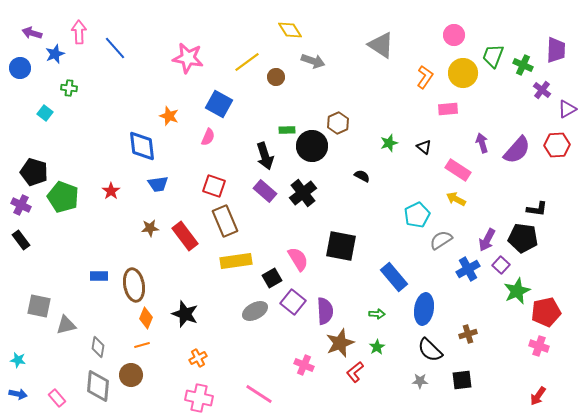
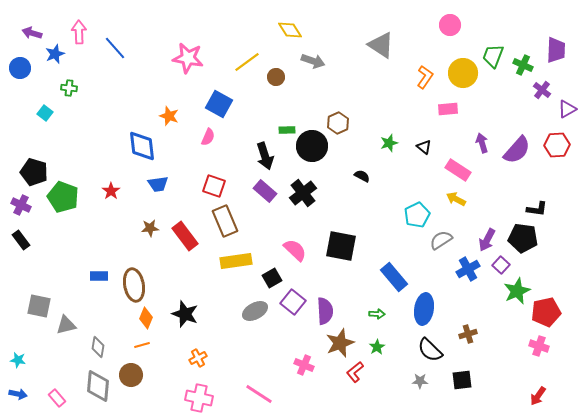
pink circle at (454, 35): moved 4 px left, 10 px up
pink semicircle at (298, 259): moved 3 px left, 9 px up; rotated 15 degrees counterclockwise
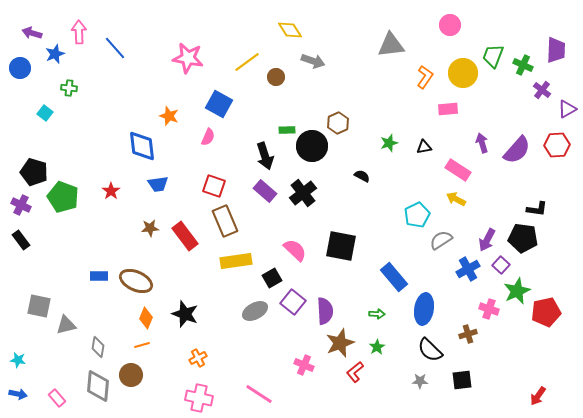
gray triangle at (381, 45): moved 10 px right; rotated 40 degrees counterclockwise
black triangle at (424, 147): rotated 49 degrees counterclockwise
brown ellipse at (134, 285): moved 2 px right, 4 px up; rotated 56 degrees counterclockwise
pink cross at (539, 346): moved 50 px left, 37 px up
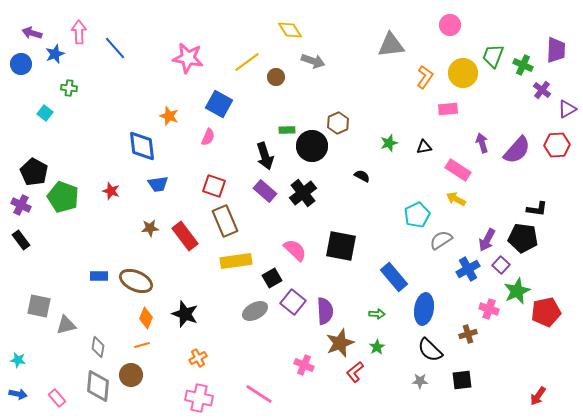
blue circle at (20, 68): moved 1 px right, 4 px up
black pentagon at (34, 172): rotated 12 degrees clockwise
red star at (111, 191): rotated 18 degrees counterclockwise
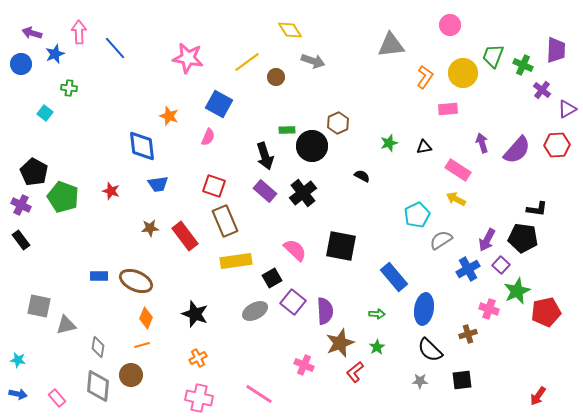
black star at (185, 314): moved 10 px right
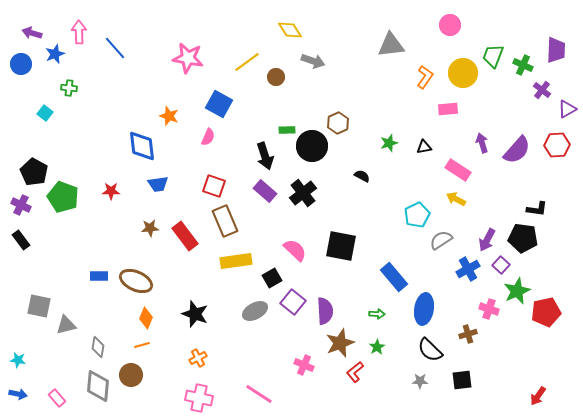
red star at (111, 191): rotated 18 degrees counterclockwise
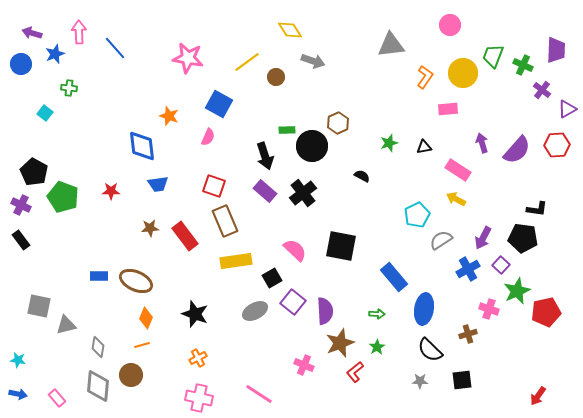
purple arrow at (487, 240): moved 4 px left, 2 px up
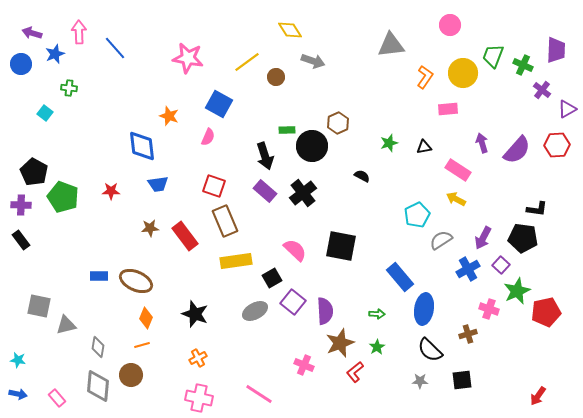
purple cross at (21, 205): rotated 24 degrees counterclockwise
blue rectangle at (394, 277): moved 6 px right
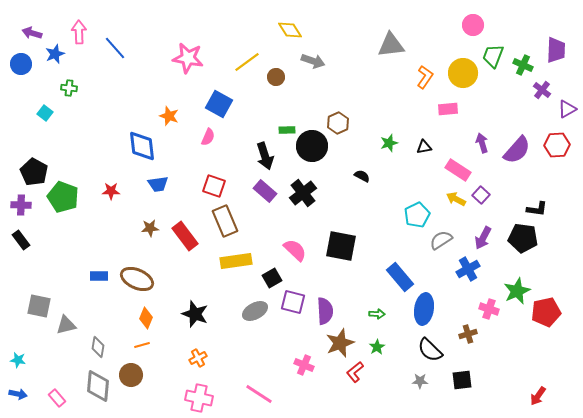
pink circle at (450, 25): moved 23 px right
purple square at (501, 265): moved 20 px left, 70 px up
brown ellipse at (136, 281): moved 1 px right, 2 px up
purple square at (293, 302): rotated 25 degrees counterclockwise
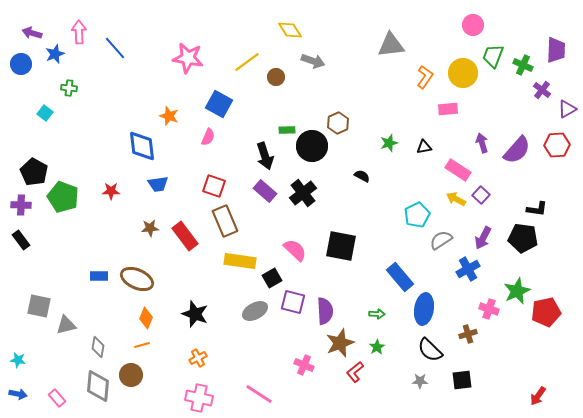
yellow rectangle at (236, 261): moved 4 px right; rotated 16 degrees clockwise
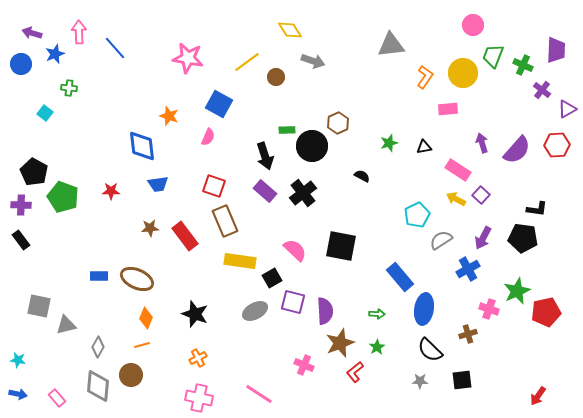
gray diamond at (98, 347): rotated 20 degrees clockwise
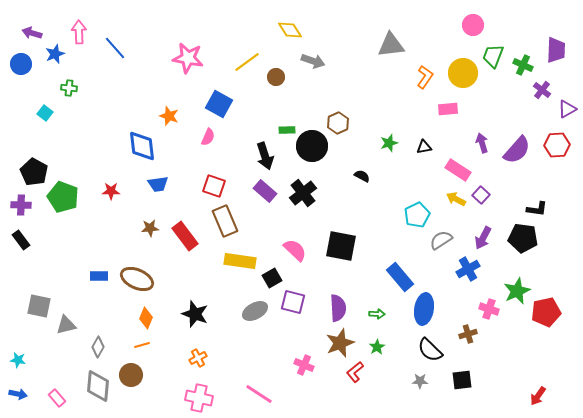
purple semicircle at (325, 311): moved 13 px right, 3 px up
